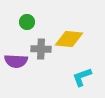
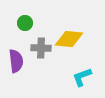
green circle: moved 2 px left, 1 px down
gray cross: moved 1 px up
purple semicircle: rotated 100 degrees counterclockwise
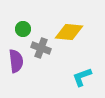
green circle: moved 2 px left, 6 px down
yellow diamond: moved 7 px up
gray cross: rotated 18 degrees clockwise
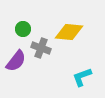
purple semicircle: rotated 45 degrees clockwise
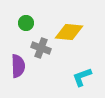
green circle: moved 3 px right, 6 px up
purple semicircle: moved 2 px right, 5 px down; rotated 40 degrees counterclockwise
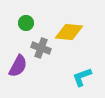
purple semicircle: rotated 30 degrees clockwise
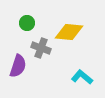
green circle: moved 1 px right
purple semicircle: rotated 10 degrees counterclockwise
cyan L-shape: rotated 60 degrees clockwise
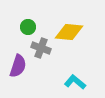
green circle: moved 1 px right, 4 px down
cyan L-shape: moved 7 px left, 5 px down
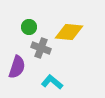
green circle: moved 1 px right
purple semicircle: moved 1 px left, 1 px down
cyan L-shape: moved 23 px left
